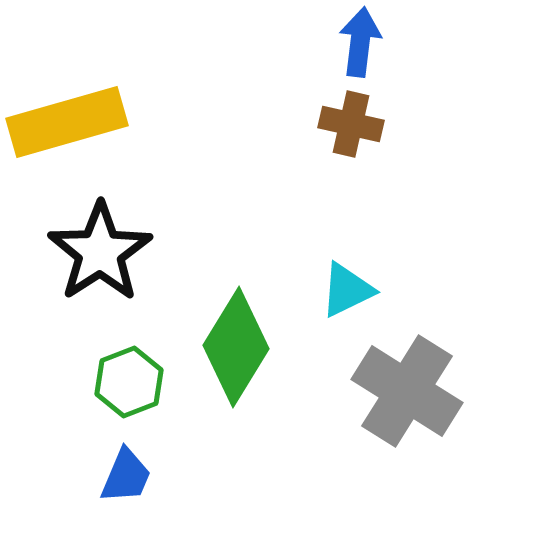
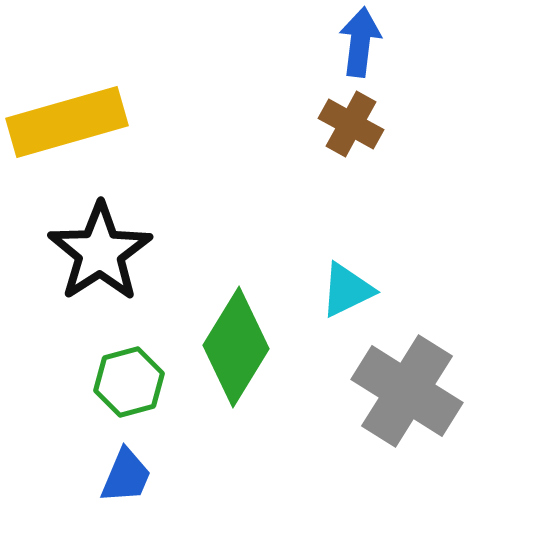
brown cross: rotated 16 degrees clockwise
green hexagon: rotated 6 degrees clockwise
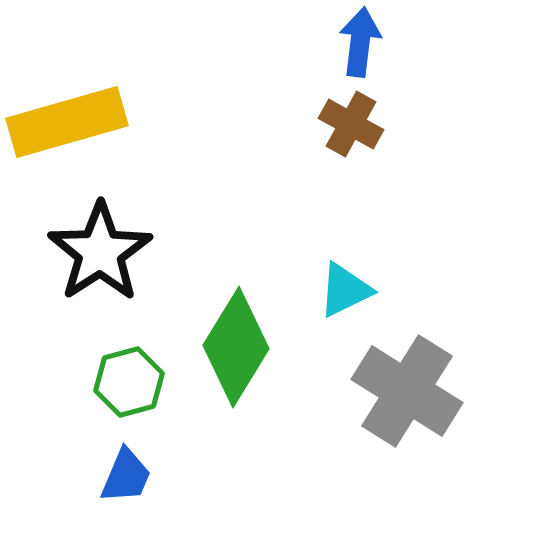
cyan triangle: moved 2 px left
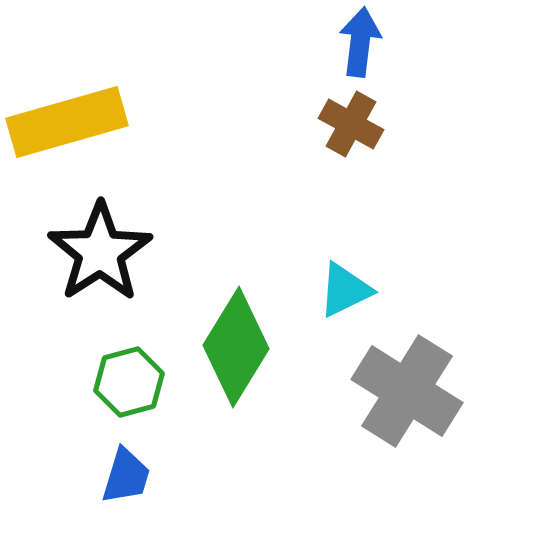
blue trapezoid: rotated 6 degrees counterclockwise
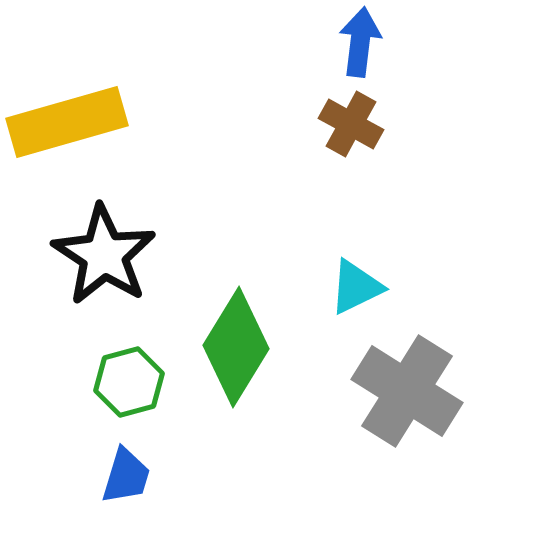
black star: moved 4 px right, 3 px down; rotated 6 degrees counterclockwise
cyan triangle: moved 11 px right, 3 px up
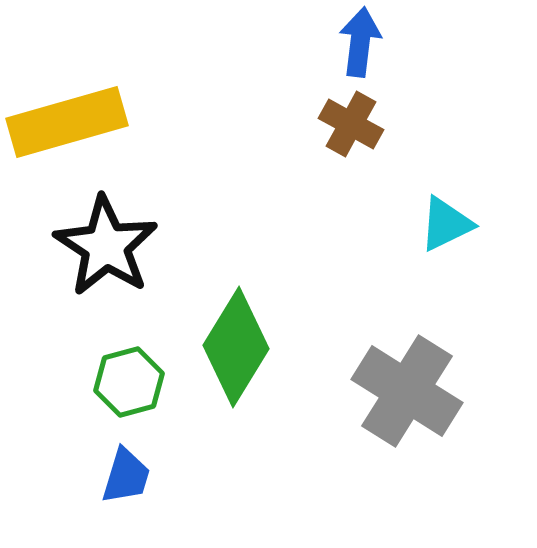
black star: moved 2 px right, 9 px up
cyan triangle: moved 90 px right, 63 px up
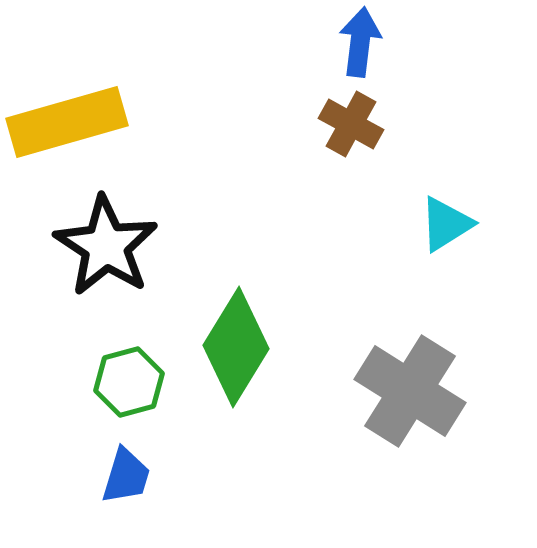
cyan triangle: rotated 6 degrees counterclockwise
gray cross: moved 3 px right
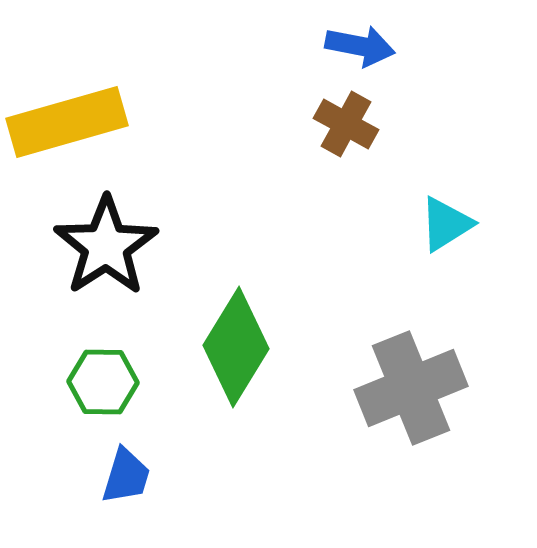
blue arrow: moved 4 px down; rotated 94 degrees clockwise
brown cross: moved 5 px left
black star: rotated 6 degrees clockwise
green hexagon: moved 26 px left; rotated 16 degrees clockwise
gray cross: moved 1 px right, 3 px up; rotated 36 degrees clockwise
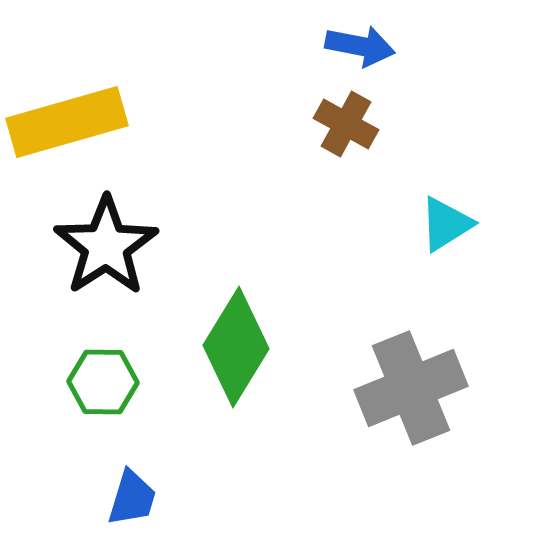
blue trapezoid: moved 6 px right, 22 px down
